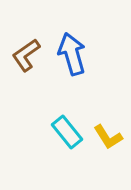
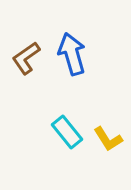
brown L-shape: moved 3 px down
yellow L-shape: moved 2 px down
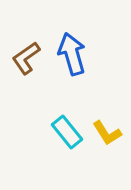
yellow L-shape: moved 1 px left, 6 px up
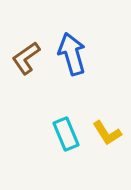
cyan rectangle: moved 1 px left, 2 px down; rotated 16 degrees clockwise
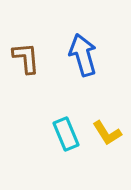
blue arrow: moved 11 px right, 1 px down
brown L-shape: rotated 120 degrees clockwise
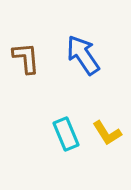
blue arrow: rotated 18 degrees counterclockwise
